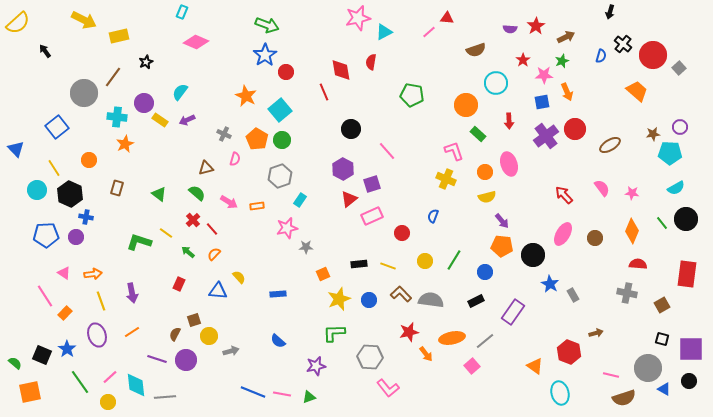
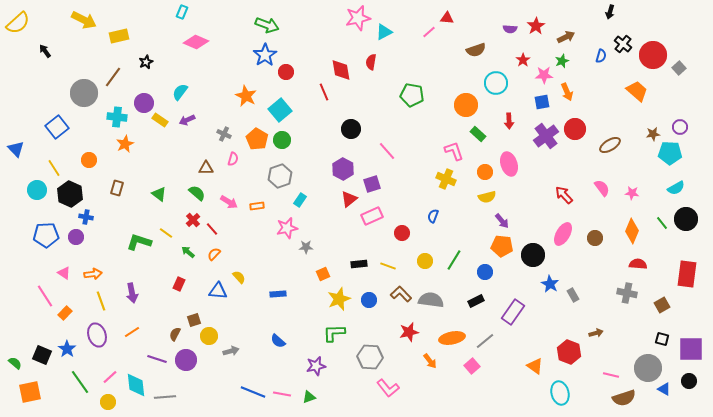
pink semicircle at (235, 159): moved 2 px left
brown triangle at (206, 168): rotated 14 degrees clockwise
orange arrow at (426, 354): moved 4 px right, 7 px down
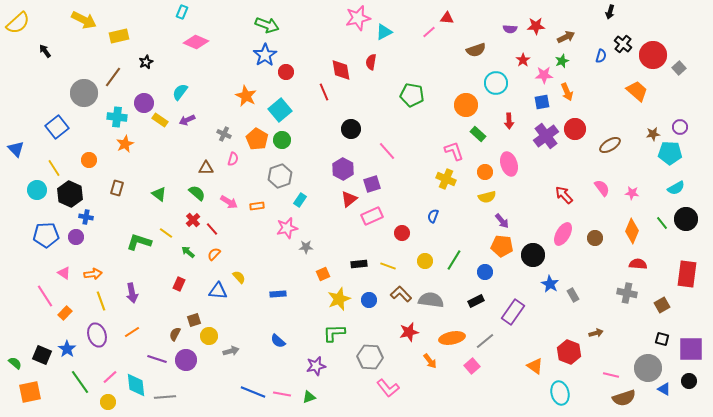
red star at (536, 26): rotated 30 degrees clockwise
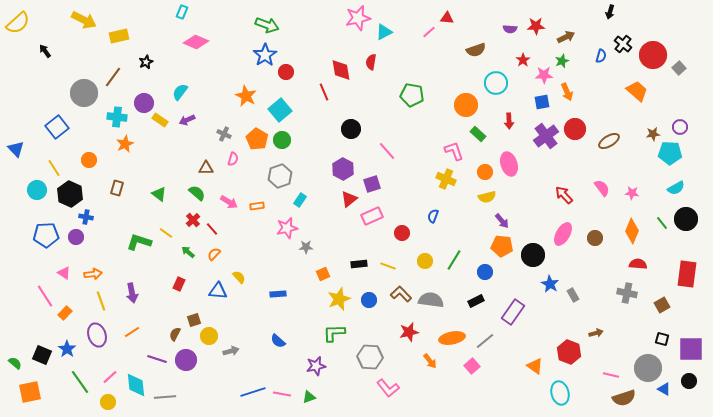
brown ellipse at (610, 145): moved 1 px left, 4 px up
blue line at (253, 392): rotated 40 degrees counterclockwise
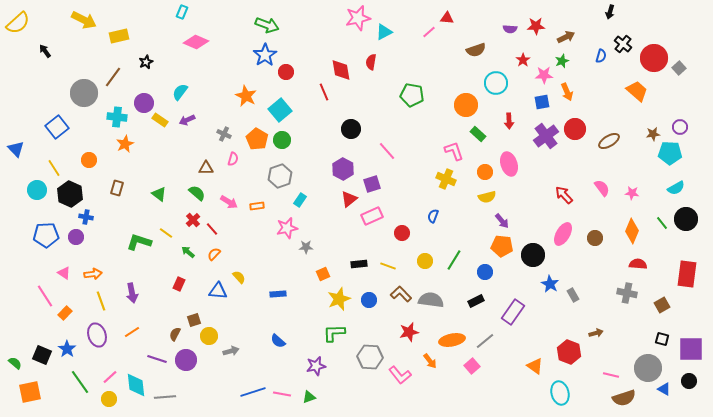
red circle at (653, 55): moved 1 px right, 3 px down
orange ellipse at (452, 338): moved 2 px down
pink L-shape at (388, 388): moved 12 px right, 13 px up
yellow circle at (108, 402): moved 1 px right, 3 px up
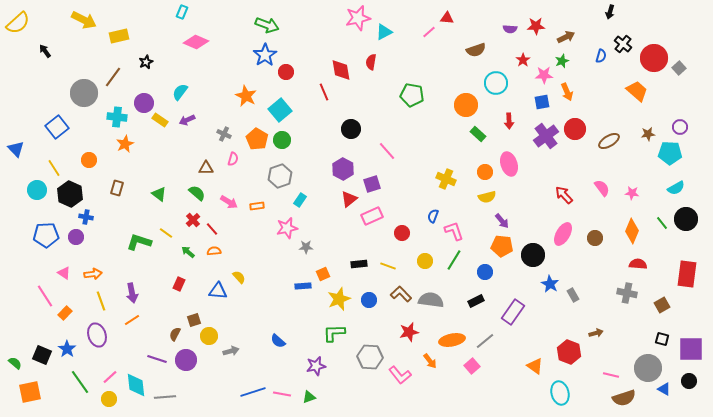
brown star at (653, 134): moved 5 px left
pink L-shape at (454, 151): moved 80 px down
orange semicircle at (214, 254): moved 3 px up; rotated 40 degrees clockwise
blue rectangle at (278, 294): moved 25 px right, 8 px up
orange line at (132, 332): moved 12 px up
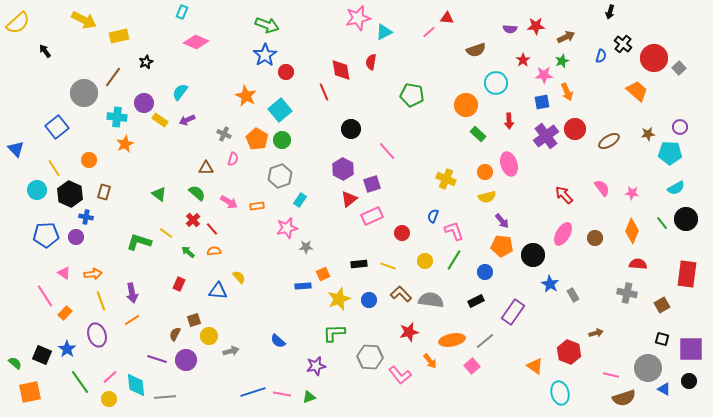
brown rectangle at (117, 188): moved 13 px left, 4 px down
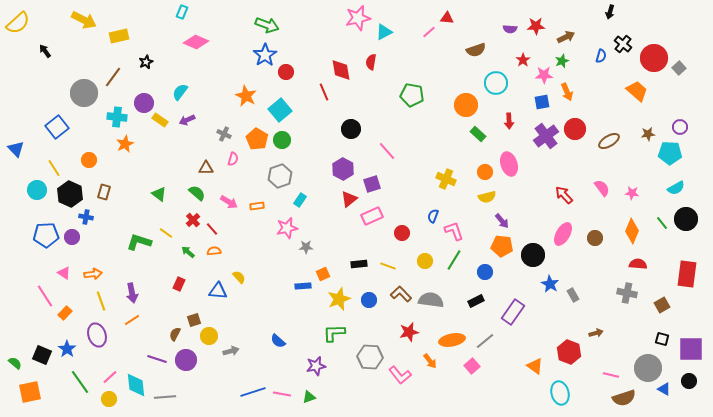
purple circle at (76, 237): moved 4 px left
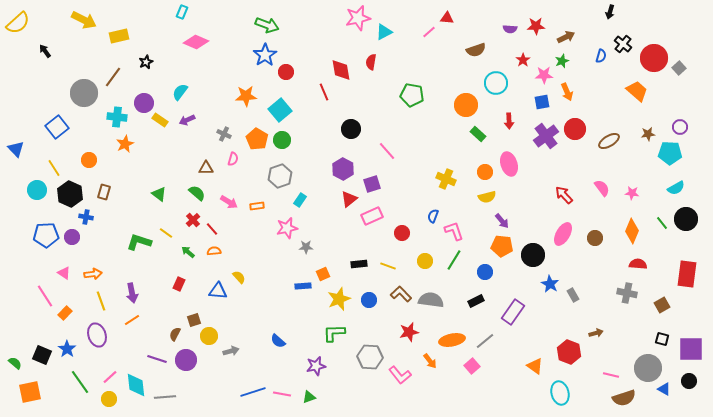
orange star at (246, 96): rotated 30 degrees counterclockwise
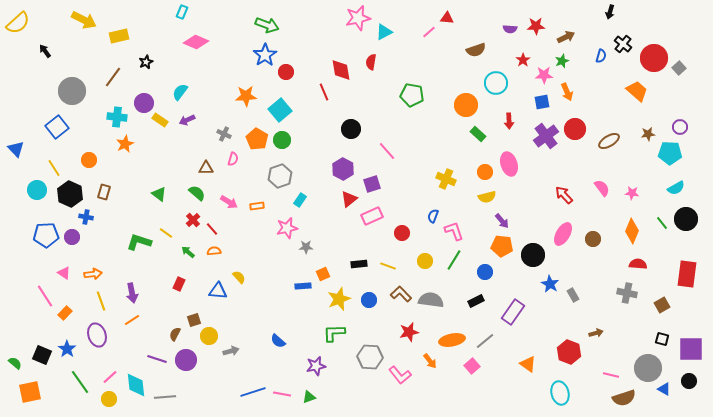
gray circle at (84, 93): moved 12 px left, 2 px up
brown circle at (595, 238): moved 2 px left, 1 px down
orange triangle at (535, 366): moved 7 px left, 2 px up
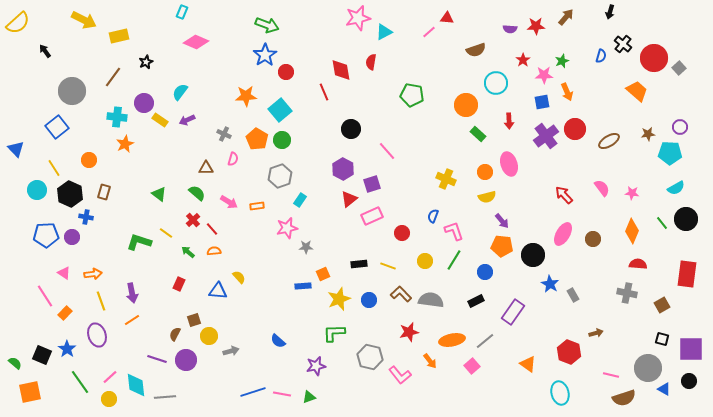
brown arrow at (566, 37): moved 20 px up; rotated 24 degrees counterclockwise
gray hexagon at (370, 357): rotated 10 degrees clockwise
